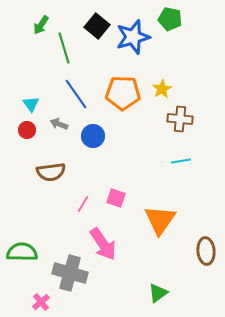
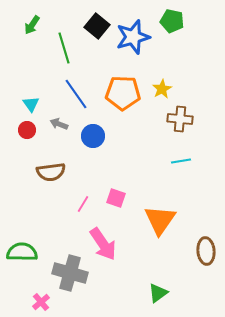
green pentagon: moved 2 px right, 2 px down
green arrow: moved 9 px left
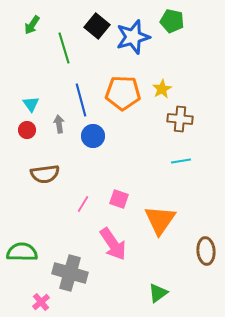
blue line: moved 5 px right, 6 px down; rotated 20 degrees clockwise
gray arrow: rotated 60 degrees clockwise
brown semicircle: moved 6 px left, 2 px down
pink square: moved 3 px right, 1 px down
pink arrow: moved 10 px right
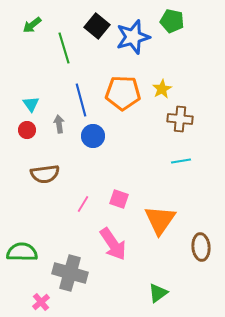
green arrow: rotated 18 degrees clockwise
brown ellipse: moved 5 px left, 4 px up
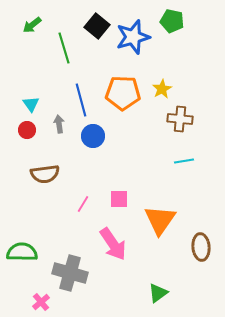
cyan line: moved 3 px right
pink square: rotated 18 degrees counterclockwise
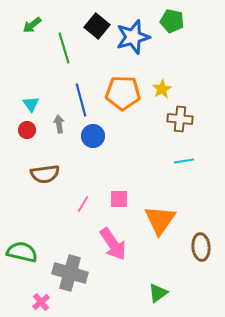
green semicircle: rotated 12 degrees clockwise
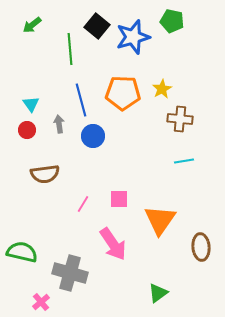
green line: moved 6 px right, 1 px down; rotated 12 degrees clockwise
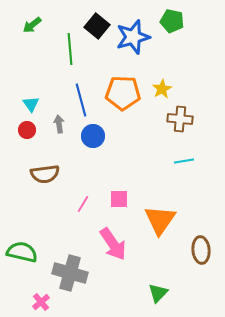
brown ellipse: moved 3 px down
green triangle: rotated 10 degrees counterclockwise
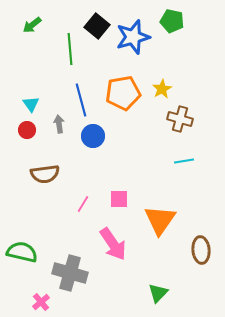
orange pentagon: rotated 12 degrees counterclockwise
brown cross: rotated 10 degrees clockwise
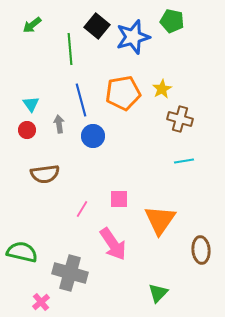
pink line: moved 1 px left, 5 px down
